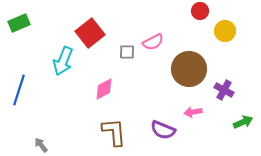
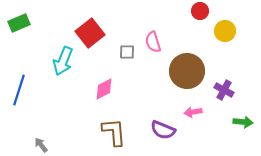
pink semicircle: rotated 100 degrees clockwise
brown circle: moved 2 px left, 2 px down
green arrow: rotated 30 degrees clockwise
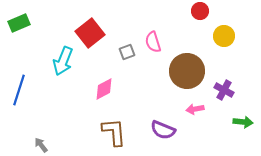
yellow circle: moved 1 px left, 5 px down
gray square: rotated 21 degrees counterclockwise
pink arrow: moved 2 px right, 3 px up
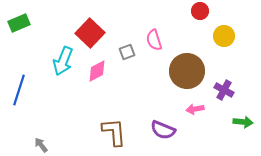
red square: rotated 8 degrees counterclockwise
pink semicircle: moved 1 px right, 2 px up
pink diamond: moved 7 px left, 18 px up
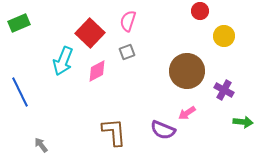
pink semicircle: moved 26 px left, 19 px up; rotated 35 degrees clockwise
blue line: moved 1 px right, 2 px down; rotated 44 degrees counterclockwise
pink arrow: moved 8 px left, 4 px down; rotated 24 degrees counterclockwise
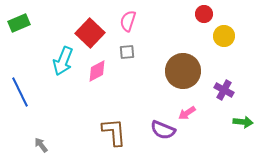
red circle: moved 4 px right, 3 px down
gray square: rotated 14 degrees clockwise
brown circle: moved 4 px left
